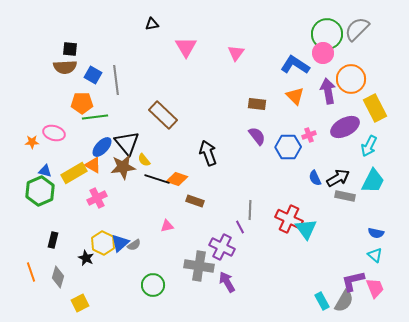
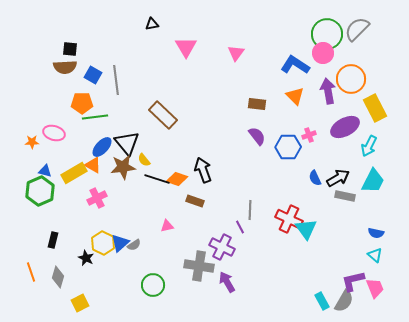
black arrow at (208, 153): moved 5 px left, 17 px down
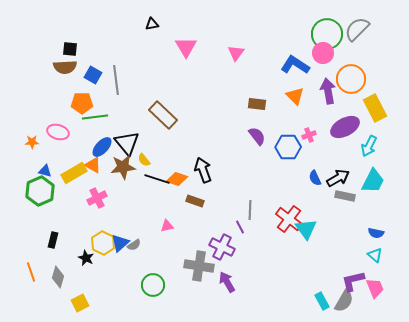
pink ellipse at (54, 133): moved 4 px right, 1 px up
red cross at (289, 219): rotated 12 degrees clockwise
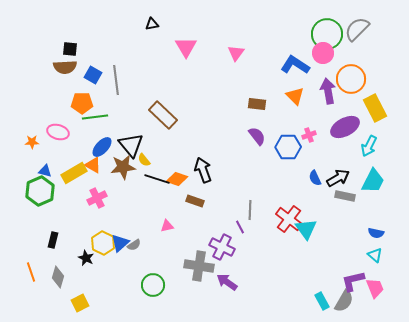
black triangle at (127, 143): moved 4 px right, 2 px down
purple arrow at (227, 282): rotated 25 degrees counterclockwise
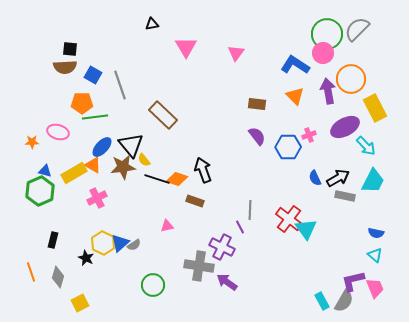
gray line at (116, 80): moved 4 px right, 5 px down; rotated 12 degrees counterclockwise
cyan arrow at (369, 146): moved 3 px left; rotated 70 degrees counterclockwise
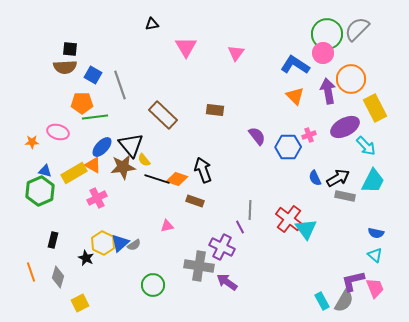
brown rectangle at (257, 104): moved 42 px left, 6 px down
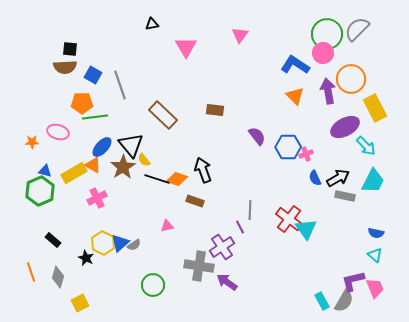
pink triangle at (236, 53): moved 4 px right, 18 px up
pink cross at (309, 135): moved 3 px left, 19 px down
brown star at (123, 167): rotated 25 degrees counterclockwise
black rectangle at (53, 240): rotated 63 degrees counterclockwise
purple cross at (222, 247): rotated 30 degrees clockwise
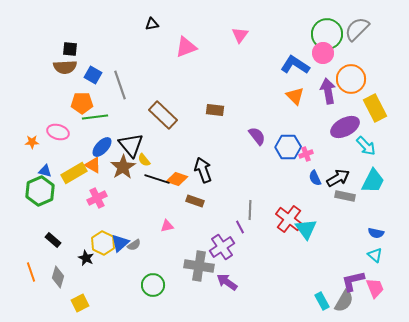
pink triangle at (186, 47): rotated 40 degrees clockwise
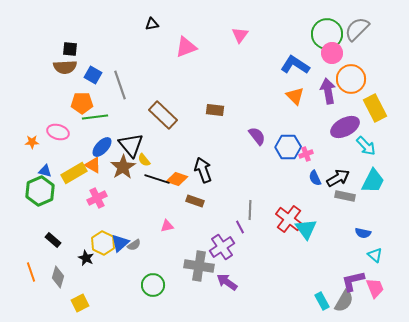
pink circle at (323, 53): moved 9 px right
blue semicircle at (376, 233): moved 13 px left
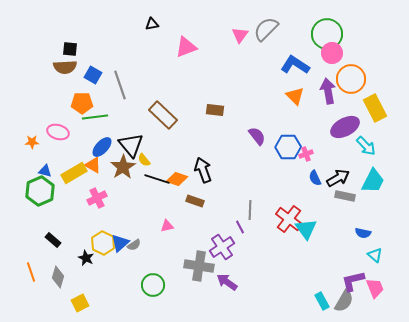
gray semicircle at (357, 29): moved 91 px left
